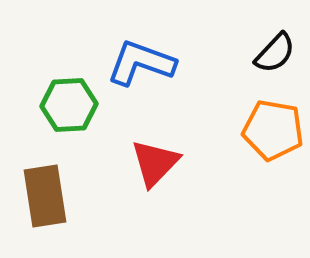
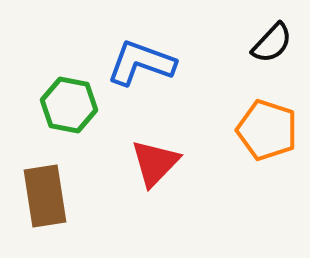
black semicircle: moved 3 px left, 10 px up
green hexagon: rotated 14 degrees clockwise
orange pentagon: moved 6 px left; rotated 8 degrees clockwise
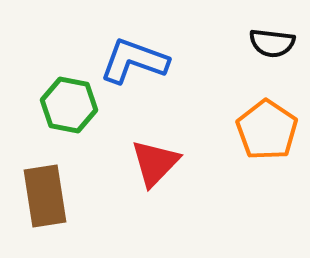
black semicircle: rotated 54 degrees clockwise
blue L-shape: moved 7 px left, 2 px up
orange pentagon: rotated 16 degrees clockwise
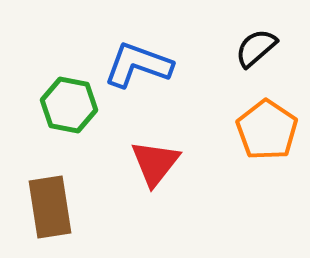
black semicircle: moved 16 px left, 5 px down; rotated 132 degrees clockwise
blue L-shape: moved 4 px right, 4 px down
red triangle: rotated 6 degrees counterclockwise
brown rectangle: moved 5 px right, 11 px down
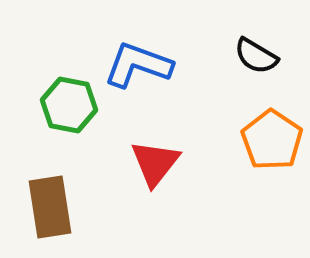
black semicircle: moved 8 px down; rotated 108 degrees counterclockwise
orange pentagon: moved 5 px right, 10 px down
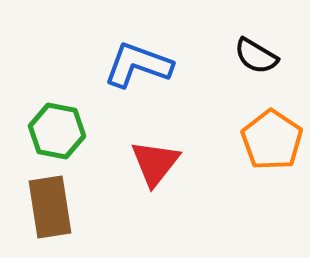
green hexagon: moved 12 px left, 26 px down
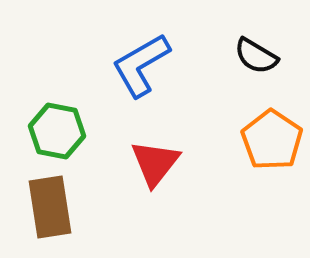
blue L-shape: moved 3 px right; rotated 50 degrees counterclockwise
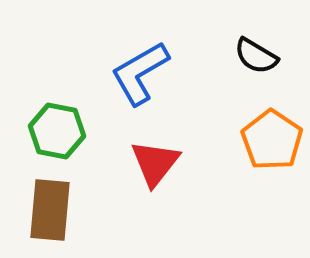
blue L-shape: moved 1 px left, 8 px down
brown rectangle: moved 3 px down; rotated 14 degrees clockwise
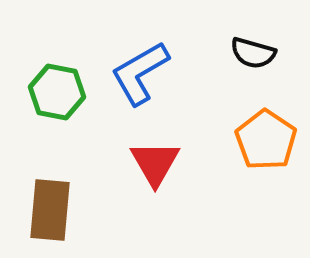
black semicircle: moved 3 px left, 3 px up; rotated 15 degrees counterclockwise
green hexagon: moved 39 px up
orange pentagon: moved 6 px left
red triangle: rotated 8 degrees counterclockwise
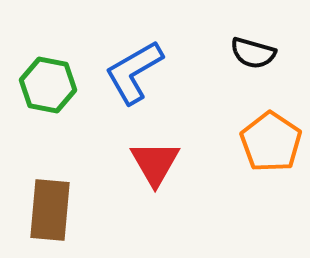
blue L-shape: moved 6 px left, 1 px up
green hexagon: moved 9 px left, 7 px up
orange pentagon: moved 5 px right, 2 px down
